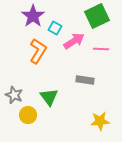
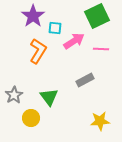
cyan square: rotated 24 degrees counterclockwise
gray rectangle: rotated 36 degrees counterclockwise
gray star: rotated 18 degrees clockwise
yellow circle: moved 3 px right, 3 px down
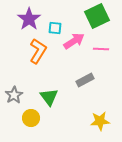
purple star: moved 4 px left, 3 px down
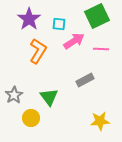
cyan square: moved 4 px right, 4 px up
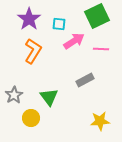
orange L-shape: moved 5 px left
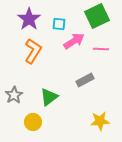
green triangle: rotated 30 degrees clockwise
yellow circle: moved 2 px right, 4 px down
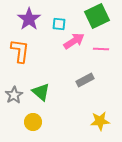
orange L-shape: moved 13 px left; rotated 25 degrees counterclockwise
green triangle: moved 8 px left, 5 px up; rotated 42 degrees counterclockwise
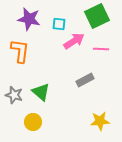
purple star: rotated 25 degrees counterclockwise
gray star: rotated 24 degrees counterclockwise
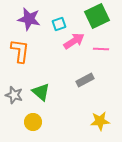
cyan square: rotated 24 degrees counterclockwise
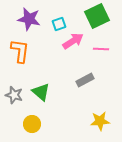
pink arrow: moved 1 px left
yellow circle: moved 1 px left, 2 px down
